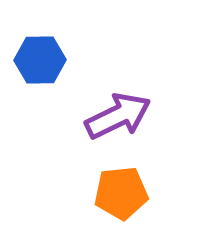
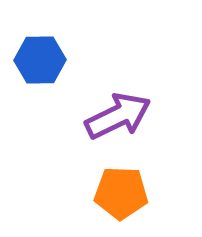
orange pentagon: rotated 8 degrees clockwise
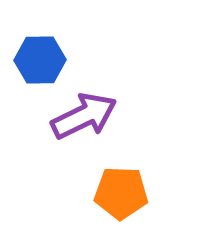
purple arrow: moved 34 px left
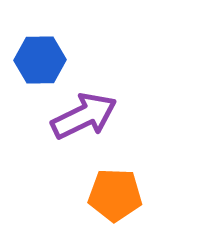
orange pentagon: moved 6 px left, 2 px down
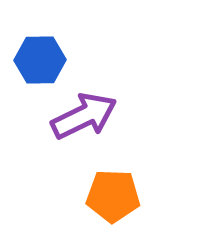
orange pentagon: moved 2 px left, 1 px down
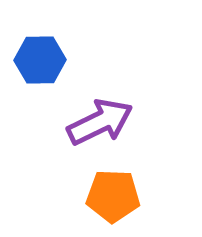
purple arrow: moved 16 px right, 6 px down
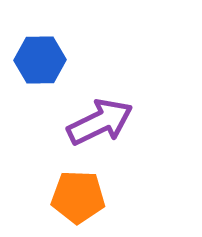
orange pentagon: moved 35 px left, 1 px down
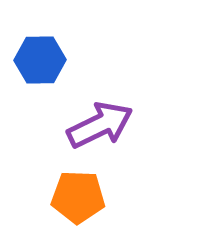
purple arrow: moved 3 px down
